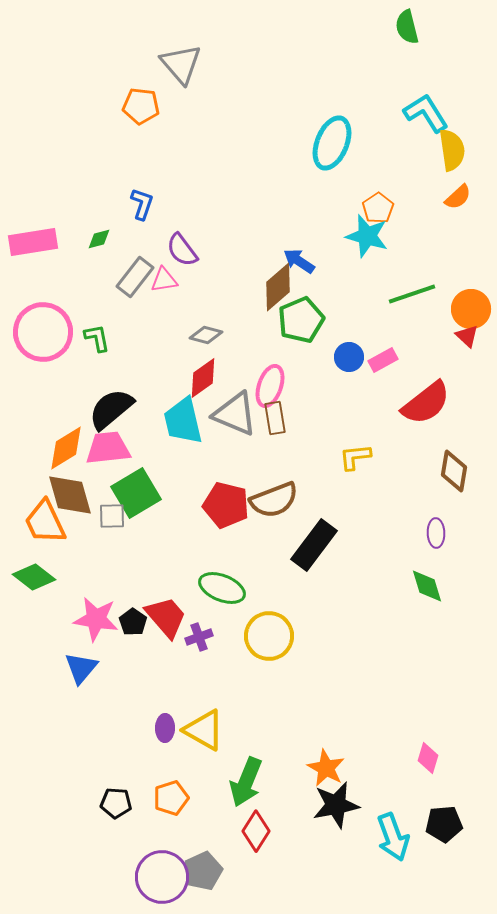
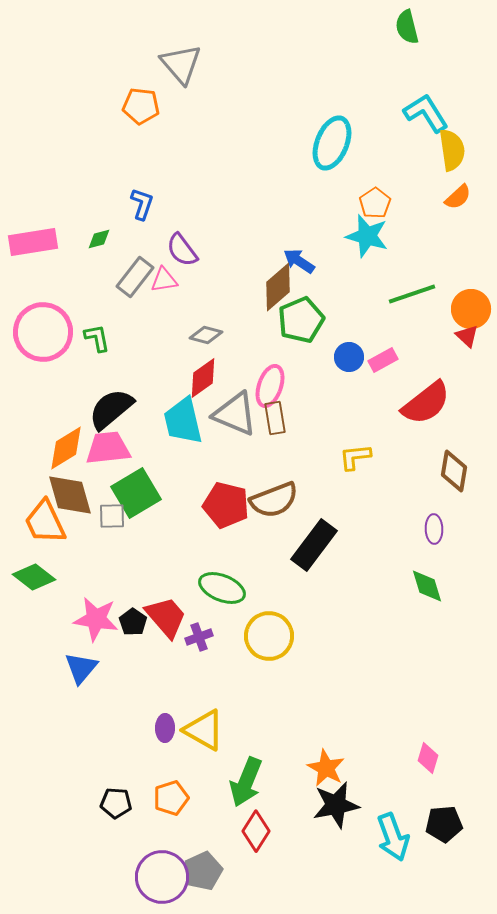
orange pentagon at (378, 208): moved 3 px left, 5 px up
purple ellipse at (436, 533): moved 2 px left, 4 px up
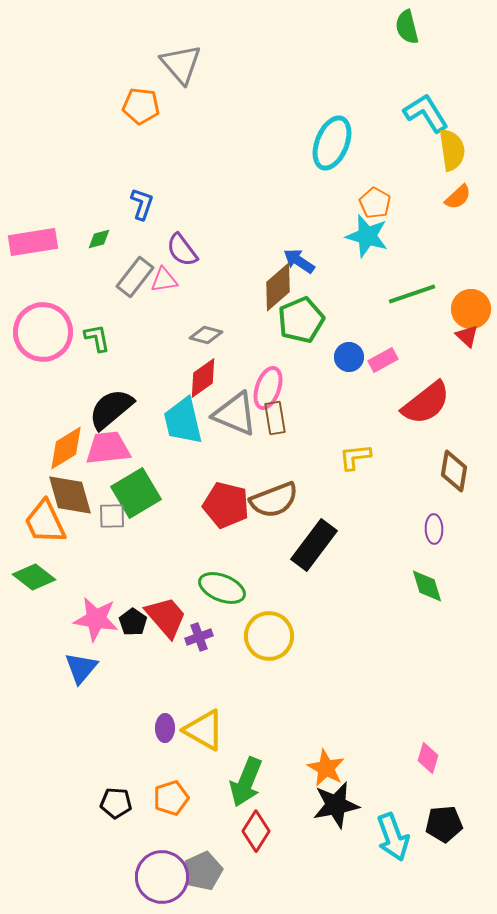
orange pentagon at (375, 203): rotated 8 degrees counterclockwise
pink ellipse at (270, 386): moved 2 px left, 2 px down
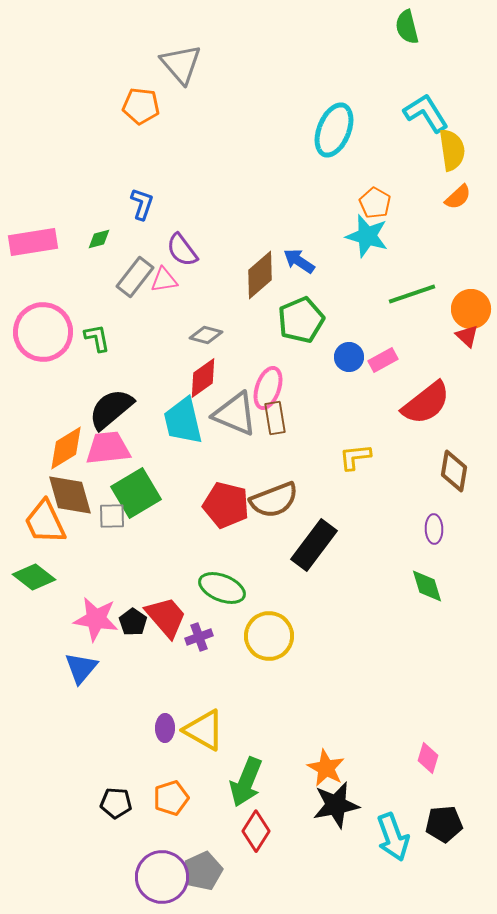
cyan ellipse at (332, 143): moved 2 px right, 13 px up
brown diamond at (278, 287): moved 18 px left, 12 px up
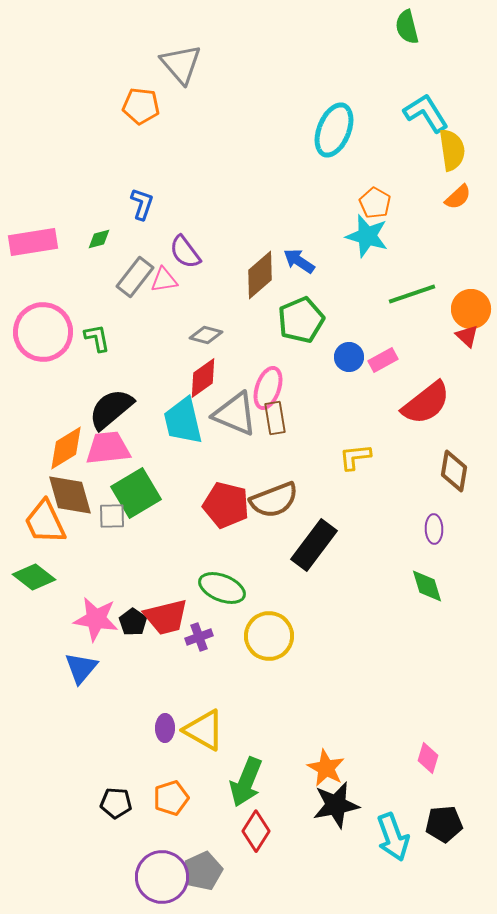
purple semicircle at (182, 250): moved 3 px right, 2 px down
red trapezoid at (166, 617): rotated 117 degrees clockwise
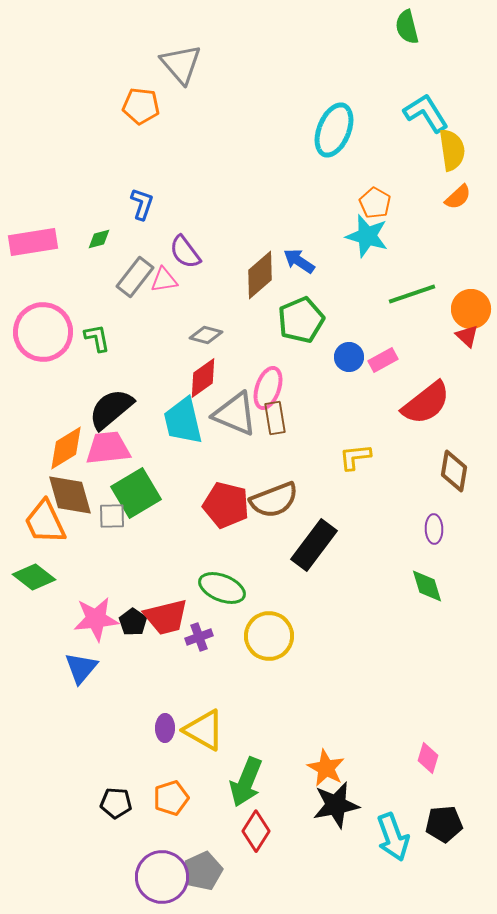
pink star at (96, 619): rotated 15 degrees counterclockwise
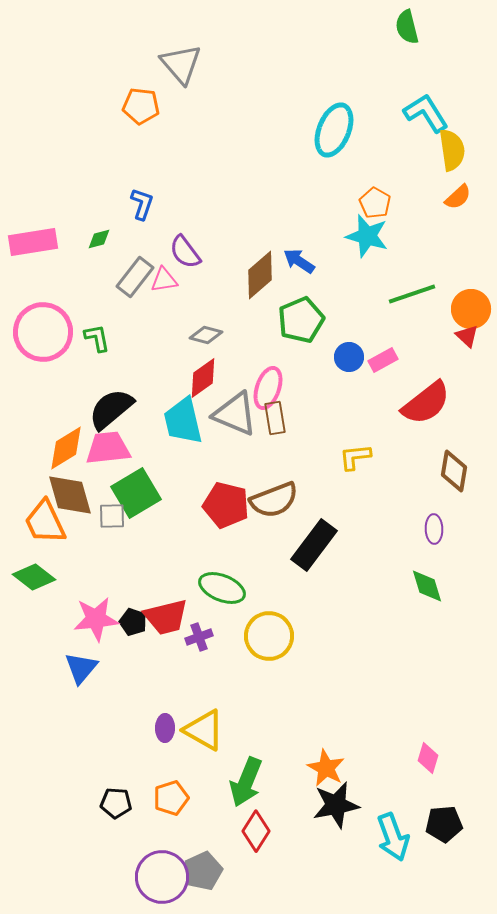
black pentagon at (133, 622): rotated 16 degrees counterclockwise
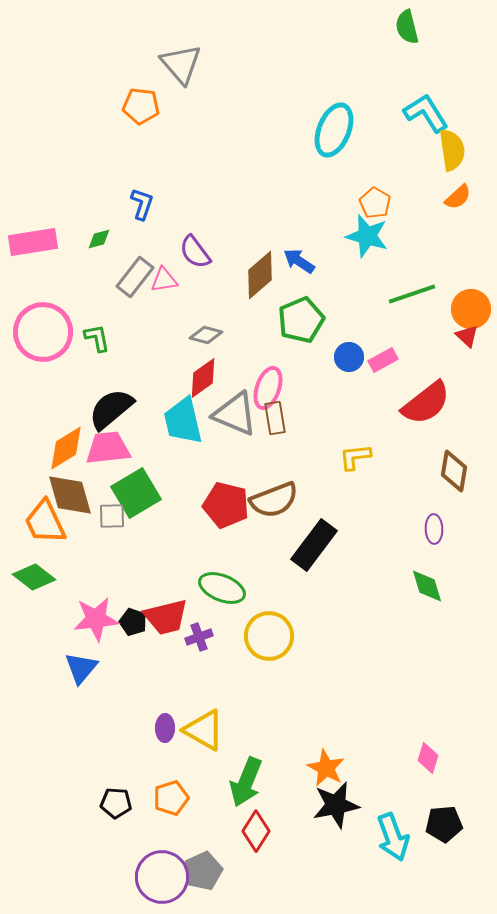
purple semicircle at (185, 252): moved 10 px right
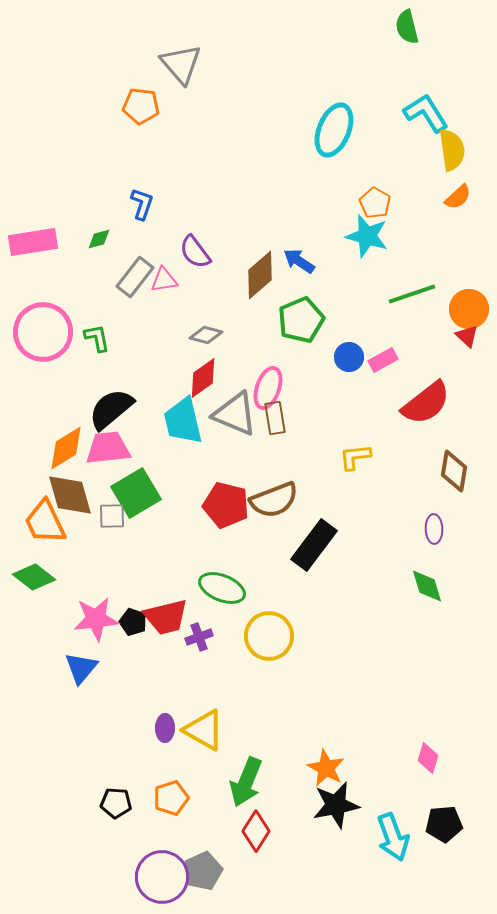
orange circle at (471, 309): moved 2 px left
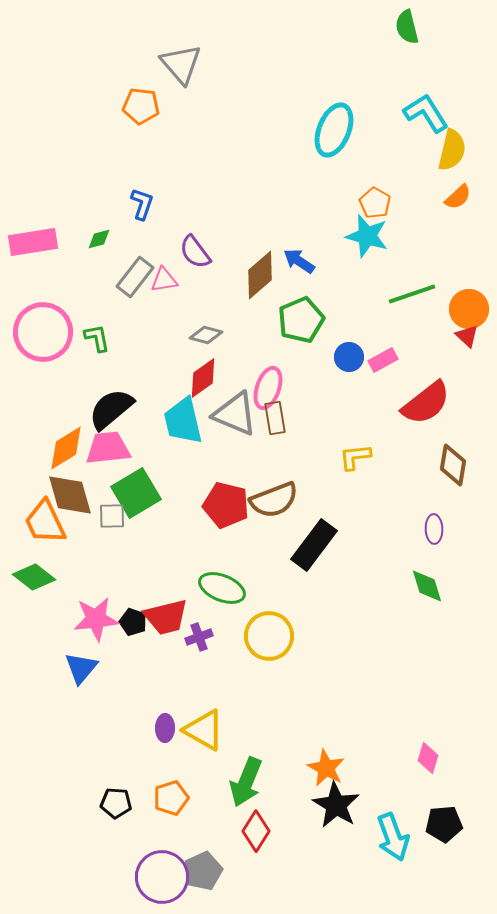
yellow semicircle at (452, 150): rotated 21 degrees clockwise
brown diamond at (454, 471): moved 1 px left, 6 px up
black star at (336, 805): rotated 30 degrees counterclockwise
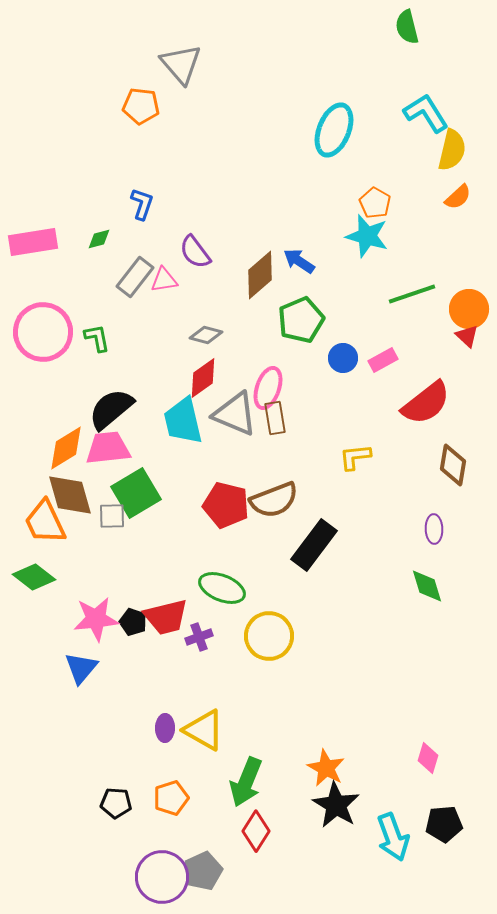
blue circle at (349, 357): moved 6 px left, 1 px down
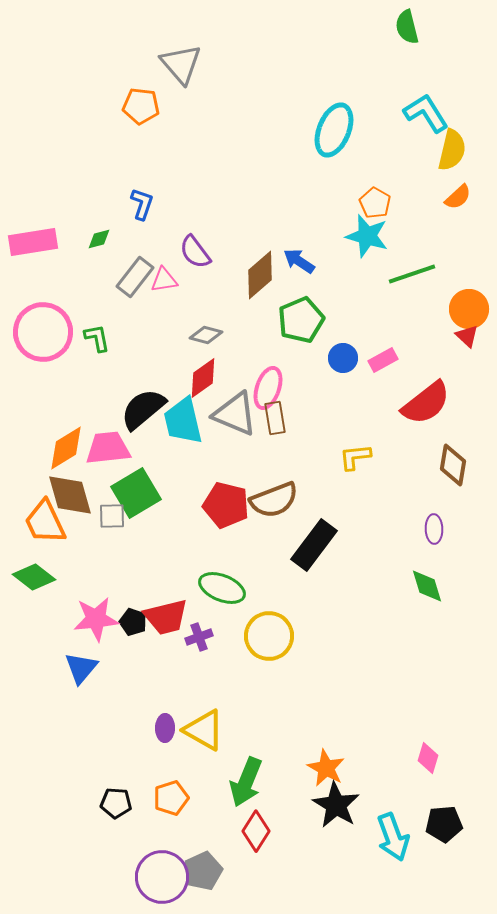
green line at (412, 294): moved 20 px up
black semicircle at (111, 409): moved 32 px right
